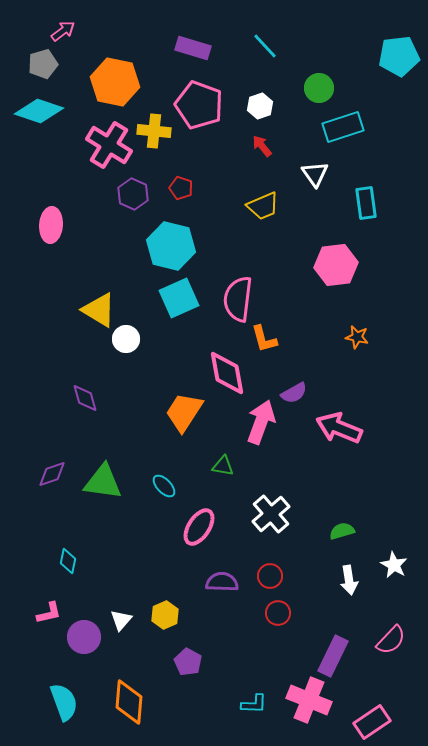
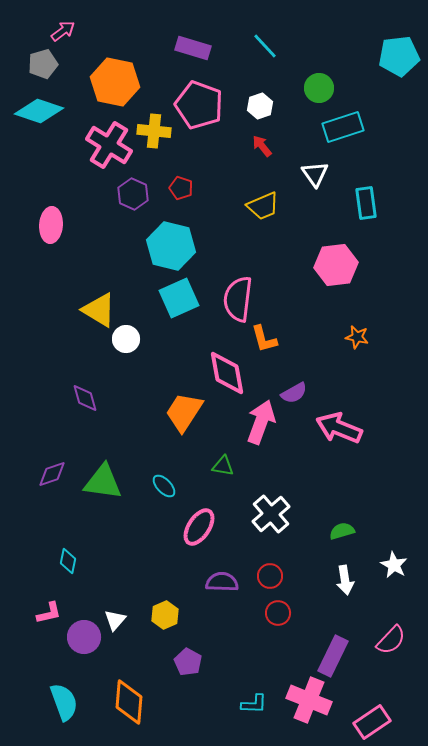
white arrow at (349, 580): moved 4 px left
white triangle at (121, 620): moved 6 px left
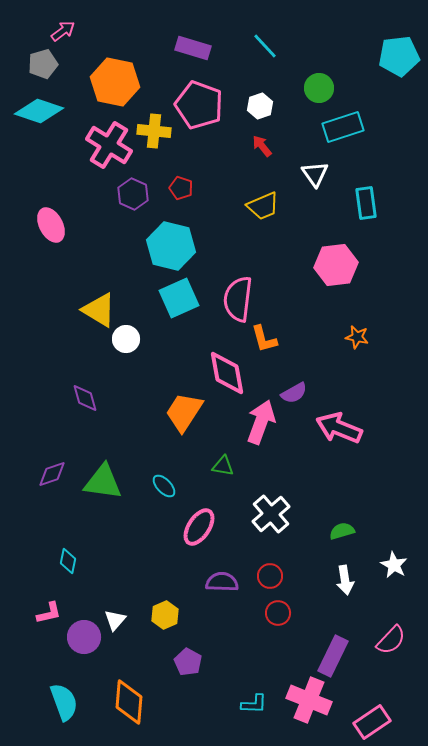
pink ellipse at (51, 225): rotated 32 degrees counterclockwise
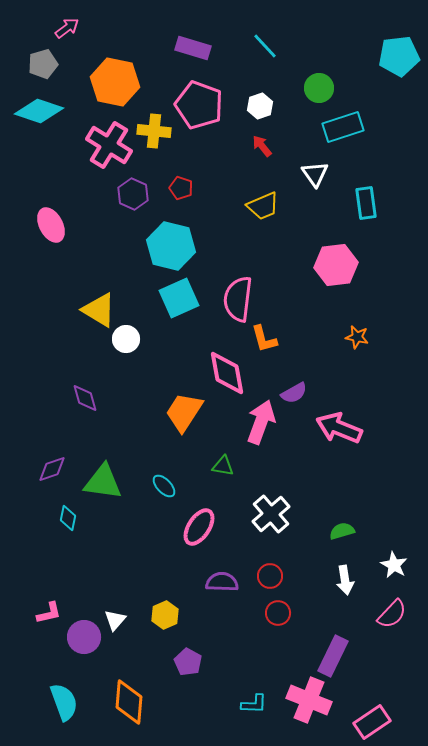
pink arrow at (63, 31): moved 4 px right, 3 px up
purple diamond at (52, 474): moved 5 px up
cyan diamond at (68, 561): moved 43 px up
pink semicircle at (391, 640): moved 1 px right, 26 px up
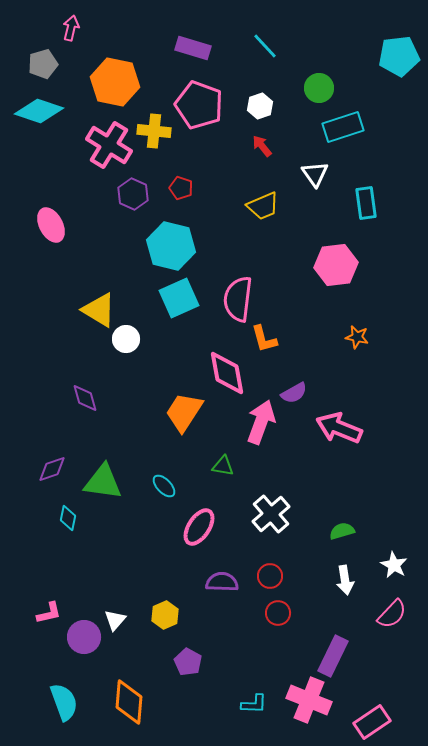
pink arrow at (67, 28): moved 4 px right; rotated 40 degrees counterclockwise
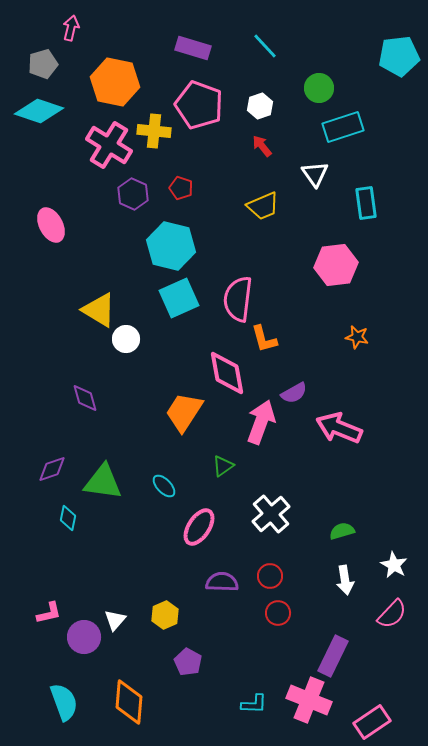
green triangle at (223, 466): rotated 45 degrees counterclockwise
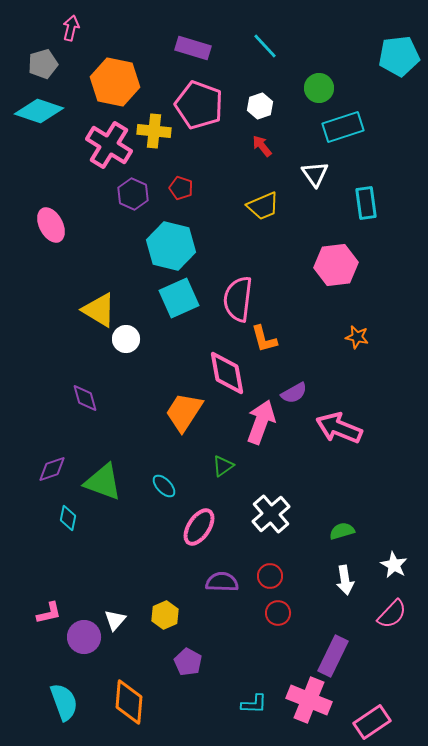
green triangle at (103, 482): rotated 12 degrees clockwise
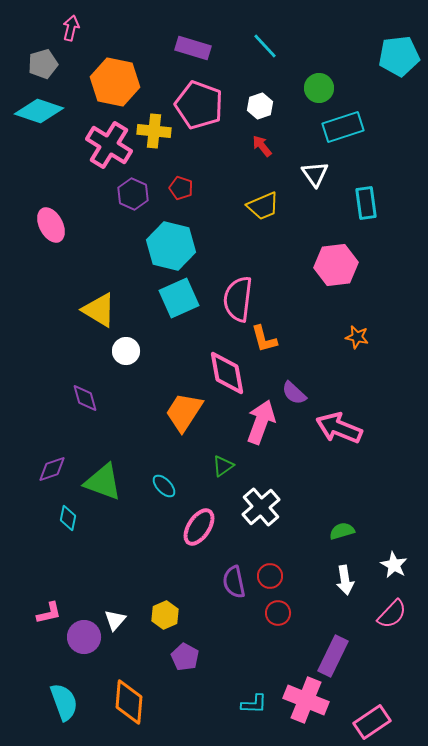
white circle at (126, 339): moved 12 px down
purple semicircle at (294, 393): rotated 72 degrees clockwise
white cross at (271, 514): moved 10 px left, 7 px up
purple semicircle at (222, 582): moved 12 px right; rotated 104 degrees counterclockwise
purple pentagon at (188, 662): moved 3 px left, 5 px up
pink cross at (309, 700): moved 3 px left
